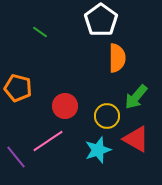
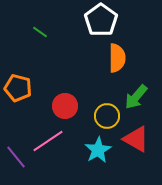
cyan star: rotated 12 degrees counterclockwise
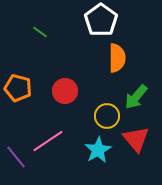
red circle: moved 15 px up
red triangle: rotated 20 degrees clockwise
